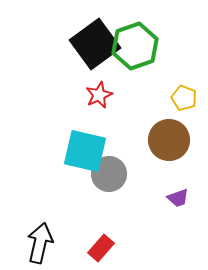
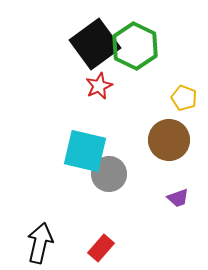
green hexagon: rotated 15 degrees counterclockwise
red star: moved 9 px up
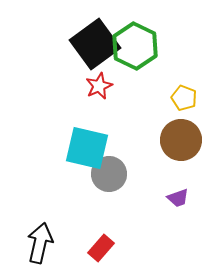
brown circle: moved 12 px right
cyan square: moved 2 px right, 3 px up
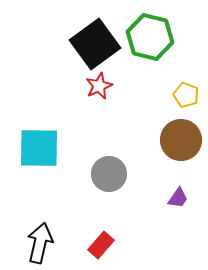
green hexagon: moved 15 px right, 9 px up; rotated 12 degrees counterclockwise
yellow pentagon: moved 2 px right, 3 px up
cyan square: moved 48 px left; rotated 12 degrees counterclockwise
purple trapezoid: rotated 35 degrees counterclockwise
red rectangle: moved 3 px up
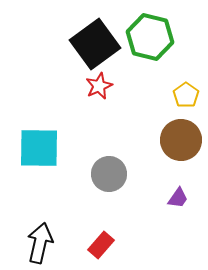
yellow pentagon: rotated 15 degrees clockwise
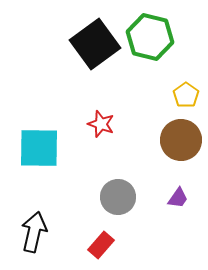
red star: moved 2 px right, 38 px down; rotated 28 degrees counterclockwise
gray circle: moved 9 px right, 23 px down
black arrow: moved 6 px left, 11 px up
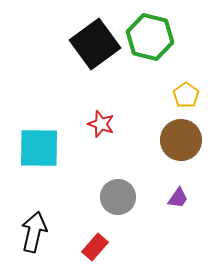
red rectangle: moved 6 px left, 2 px down
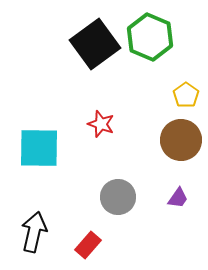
green hexagon: rotated 9 degrees clockwise
red rectangle: moved 7 px left, 2 px up
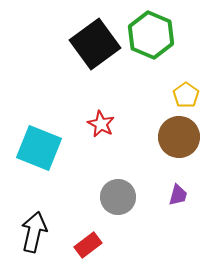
green hexagon: moved 1 px right, 2 px up
red star: rotated 8 degrees clockwise
brown circle: moved 2 px left, 3 px up
cyan square: rotated 21 degrees clockwise
purple trapezoid: moved 3 px up; rotated 20 degrees counterclockwise
red rectangle: rotated 12 degrees clockwise
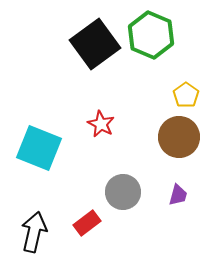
gray circle: moved 5 px right, 5 px up
red rectangle: moved 1 px left, 22 px up
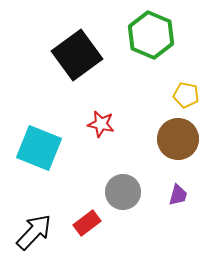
black square: moved 18 px left, 11 px down
yellow pentagon: rotated 25 degrees counterclockwise
red star: rotated 16 degrees counterclockwise
brown circle: moved 1 px left, 2 px down
black arrow: rotated 30 degrees clockwise
